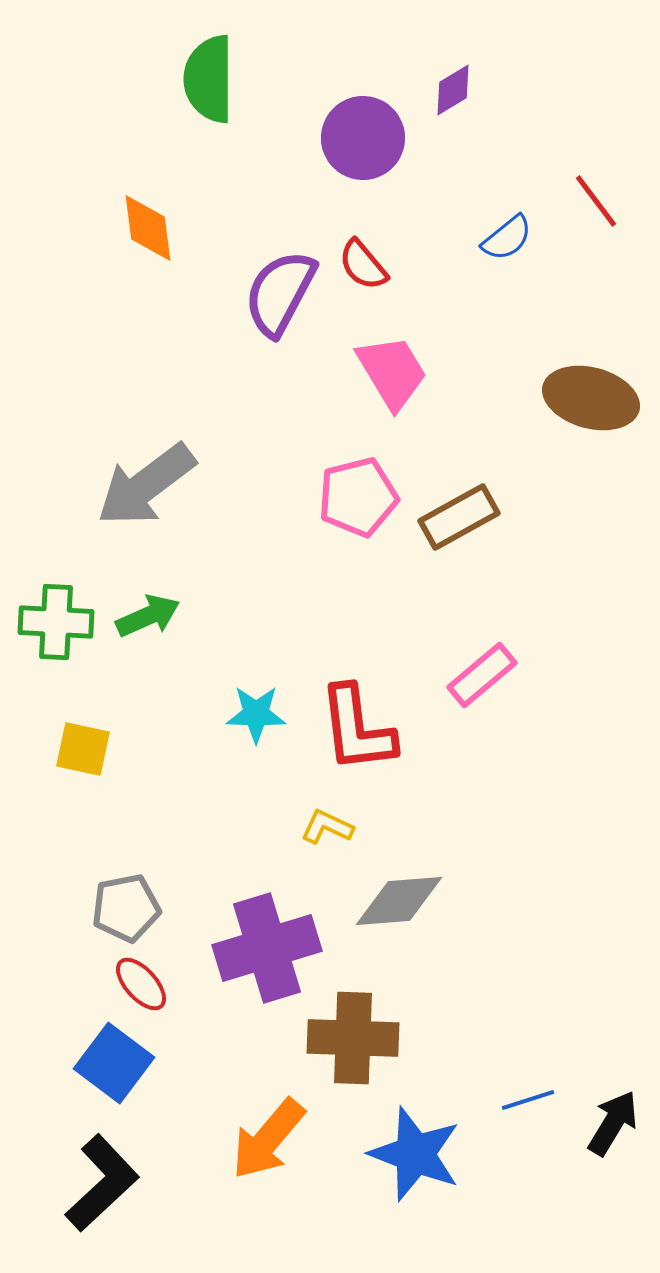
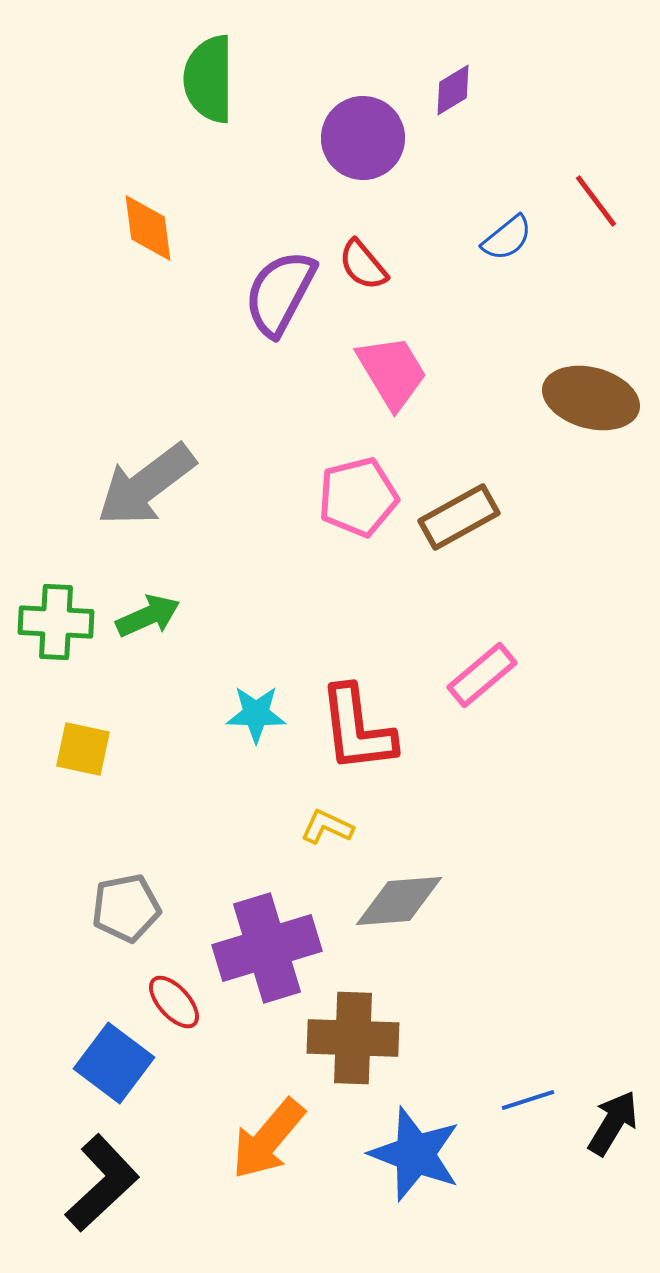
red ellipse: moved 33 px right, 18 px down
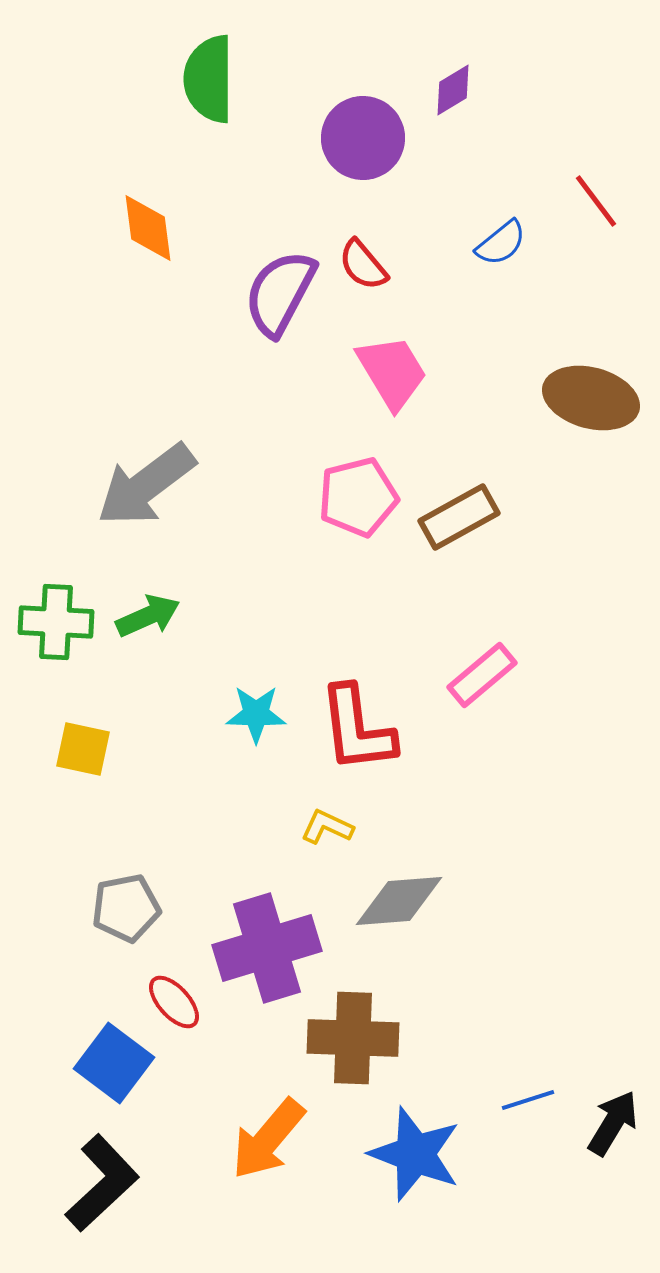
blue semicircle: moved 6 px left, 5 px down
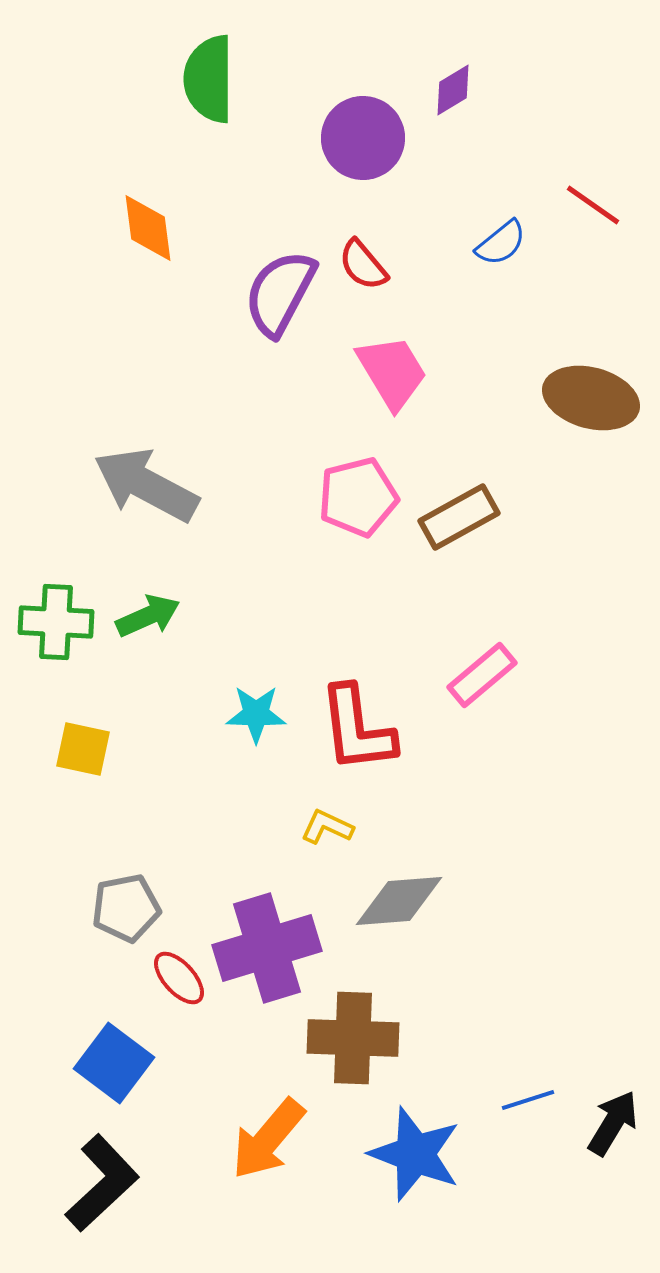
red line: moved 3 px left, 4 px down; rotated 18 degrees counterclockwise
gray arrow: rotated 65 degrees clockwise
red ellipse: moved 5 px right, 24 px up
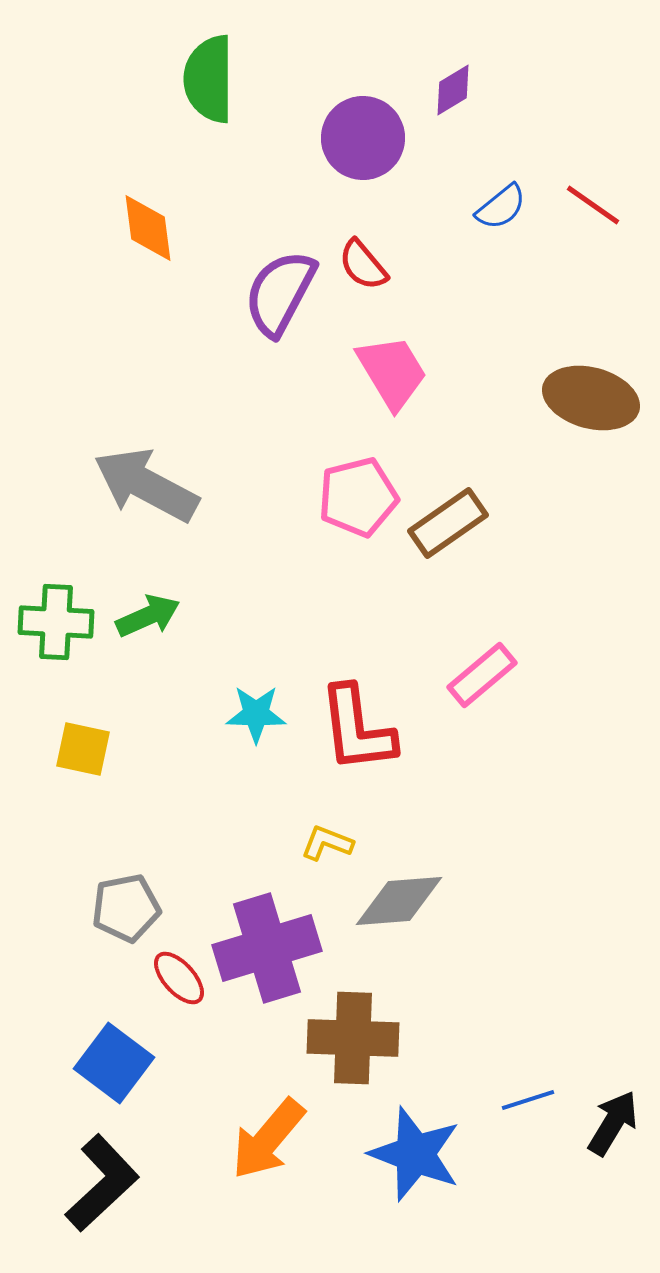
blue semicircle: moved 36 px up
brown rectangle: moved 11 px left, 6 px down; rotated 6 degrees counterclockwise
yellow L-shape: moved 16 px down; rotated 4 degrees counterclockwise
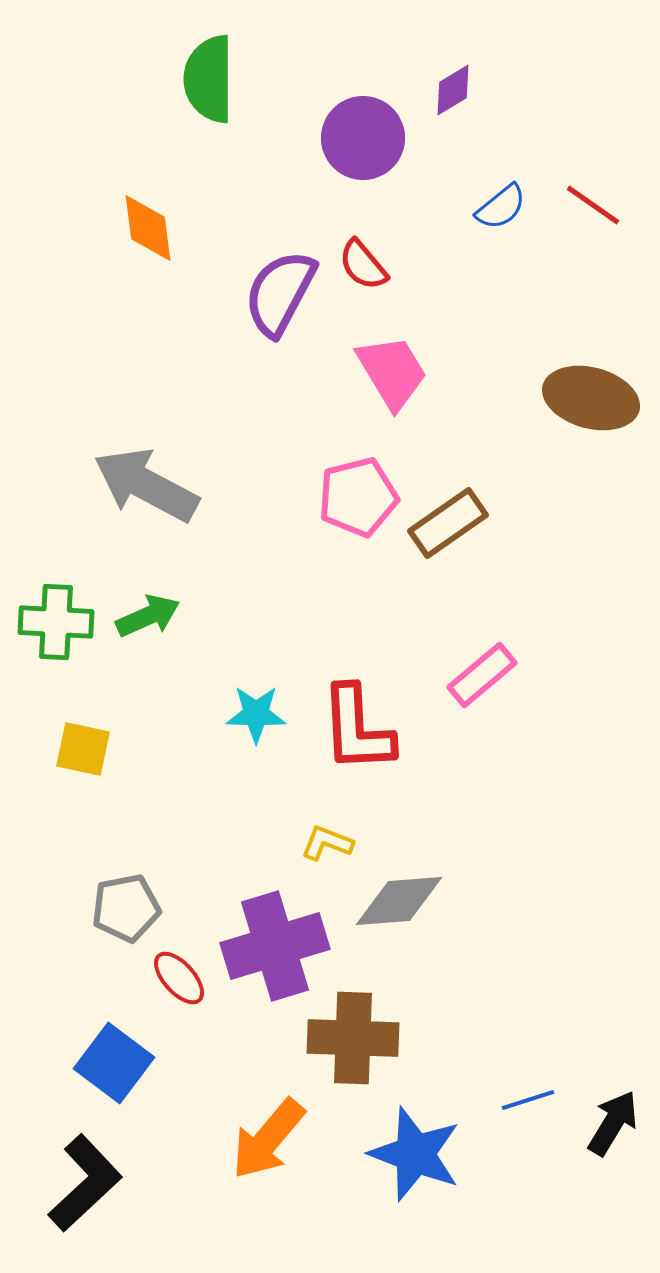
red L-shape: rotated 4 degrees clockwise
purple cross: moved 8 px right, 2 px up
black L-shape: moved 17 px left
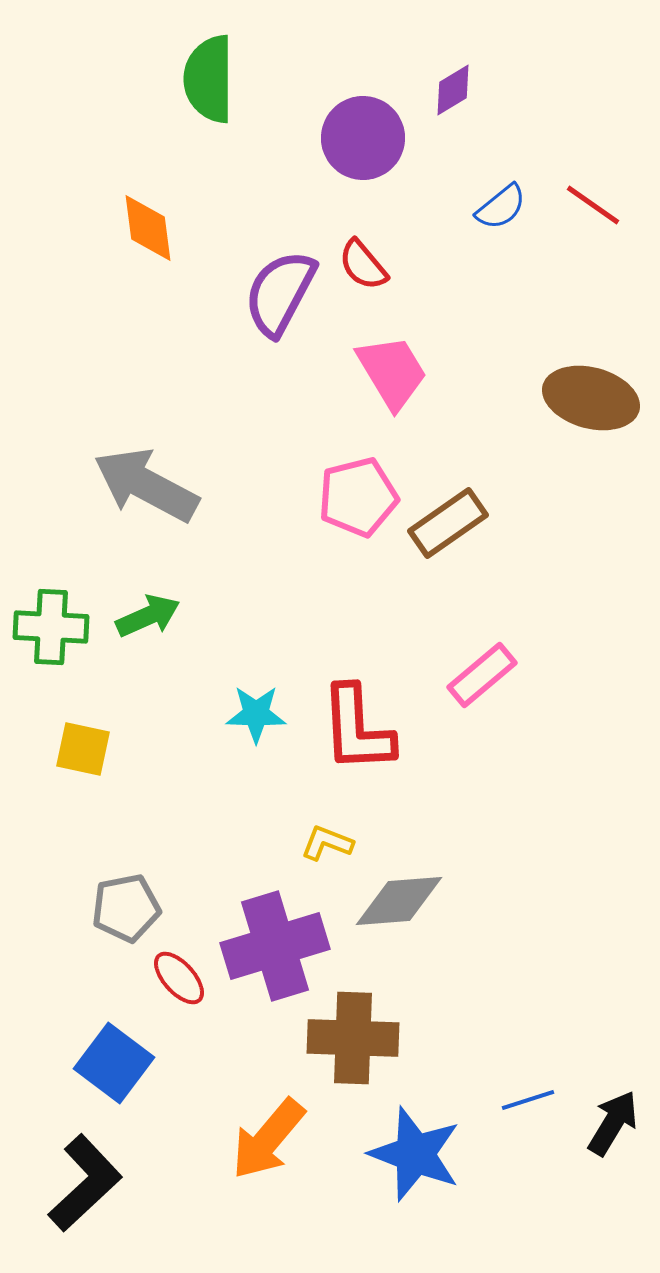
green cross: moved 5 px left, 5 px down
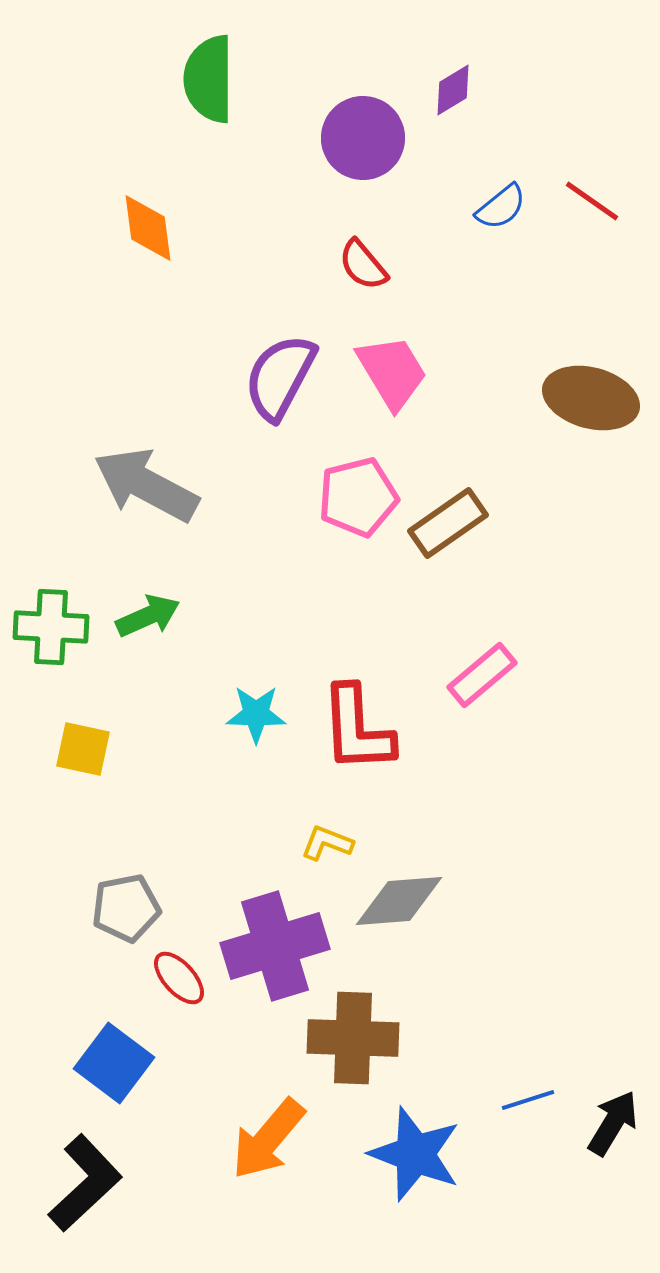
red line: moved 1 px left, 4 px up
purple semicircle: moved 84 px down
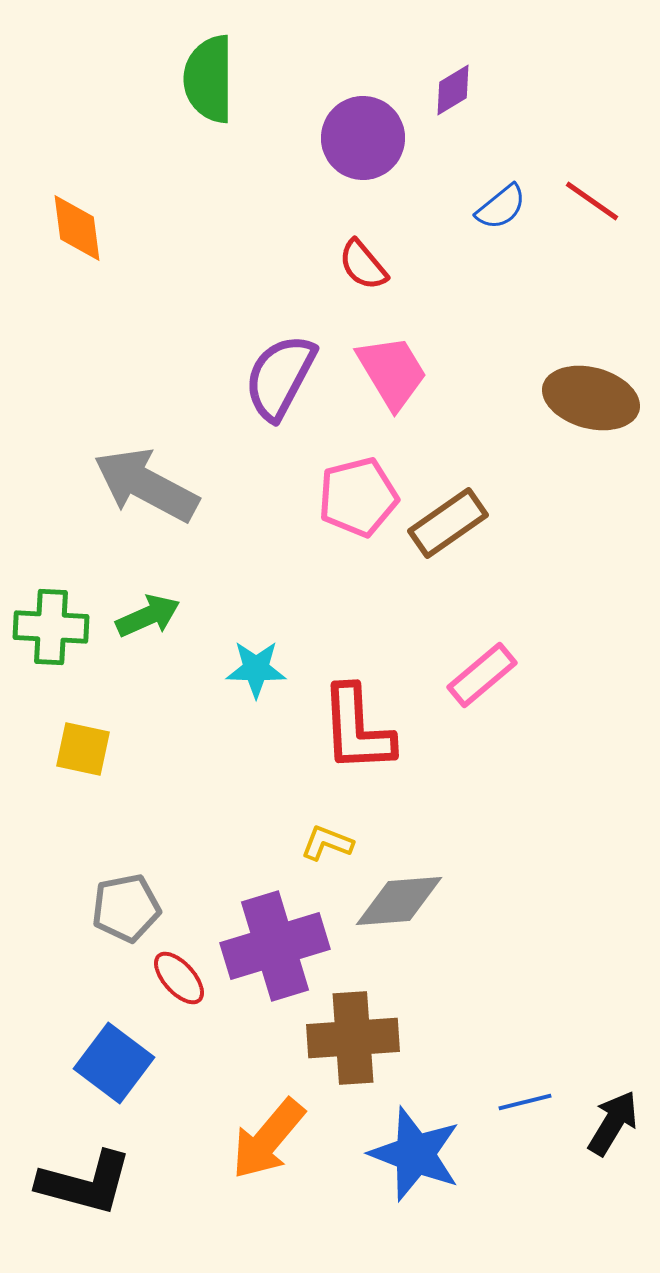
orange diamond: moved 71 px left
cyan star: moved 45 px up
brown cross: rotated 6 degrees counterclockwise
blue line: moved 3 px left, 2 px down; rotated 4 degrees clockwise
black L-shape: rotated 58 degrees clockwise
